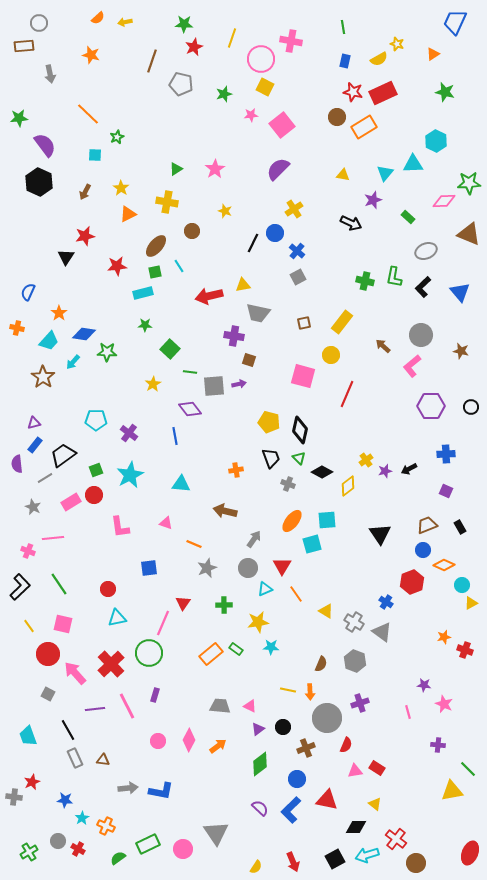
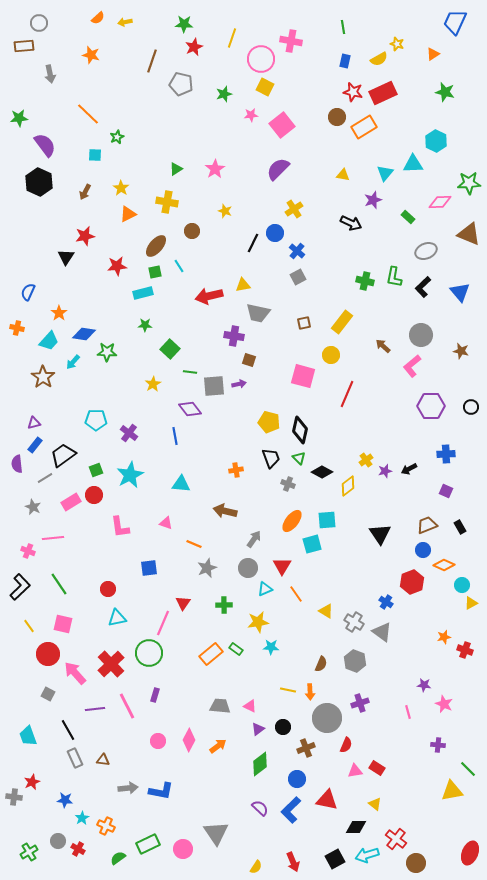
pink diamond at (444, 201): moved 4 px left, 1 px down
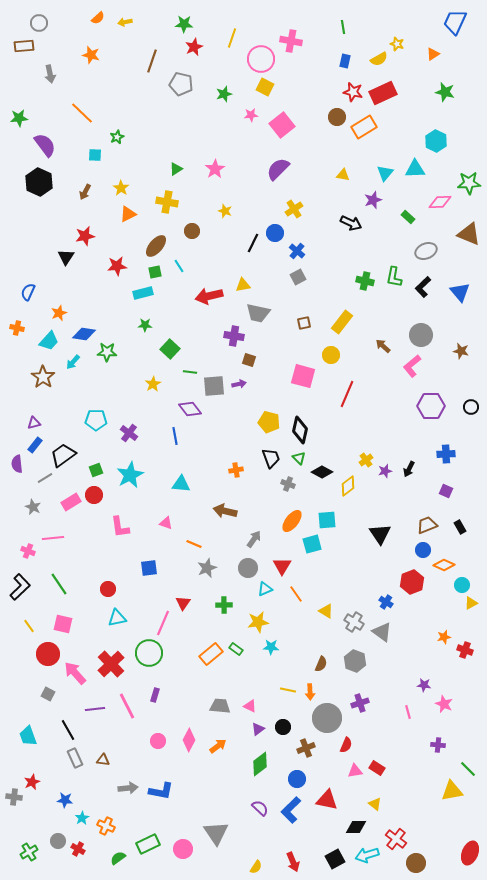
orange line at (88, 114): moved 6 px left, 1 px up
cyan triangle at (413, 164): moved 2 px right, 5 px down
orange star at (59, 313): rotated 14 degrees clockwise
black arrow at (409, 469): rotated 35 degrees counterclockwise
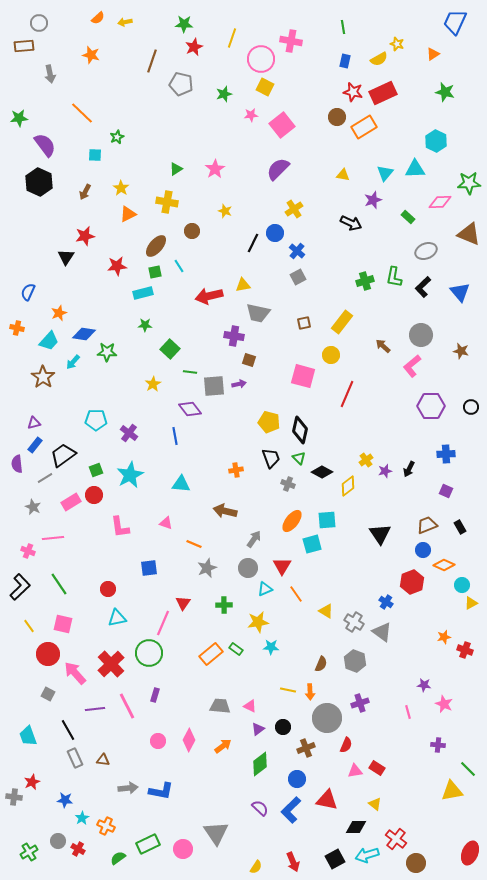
green cross at (365, 281): rotated 30 degrees counterclockwise
orange arrow at (218, 746): moved 5 px right
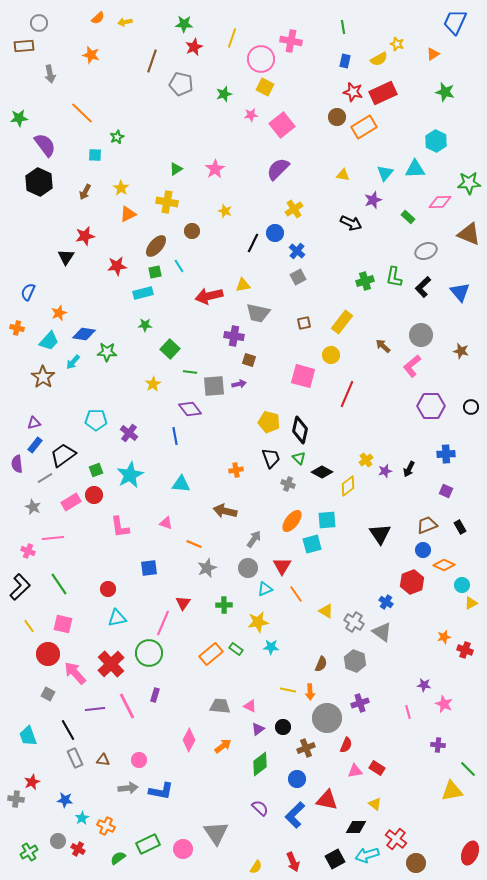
pink circle at (158, 741): moved 19 px left, 19 px down
gray cross at (14, 797): moved 2 px right, 2 px down
blue L-shape at (291, 810): moved 4 px right, 5 px down
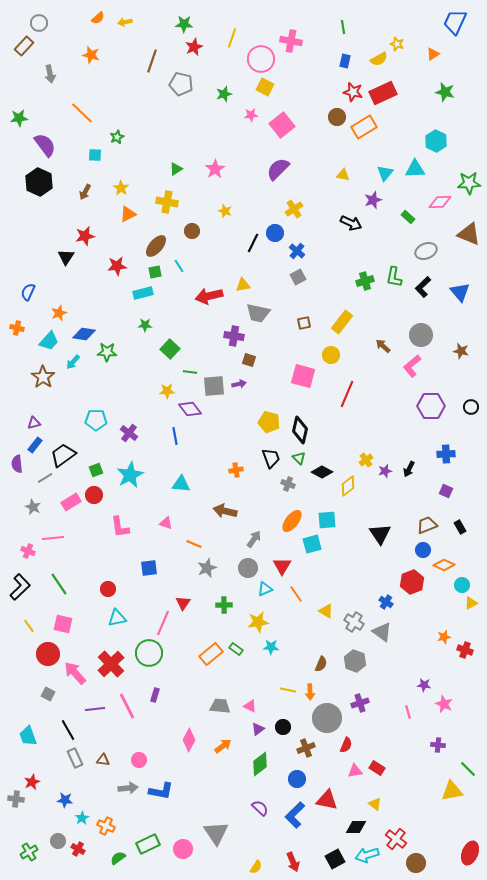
brown rectangle at (24, 46): rotated 42 degrees counterclockwise
yellow star at (153, 384): moved 14 px right, 7 px down; rotated 28 degrees clockwise
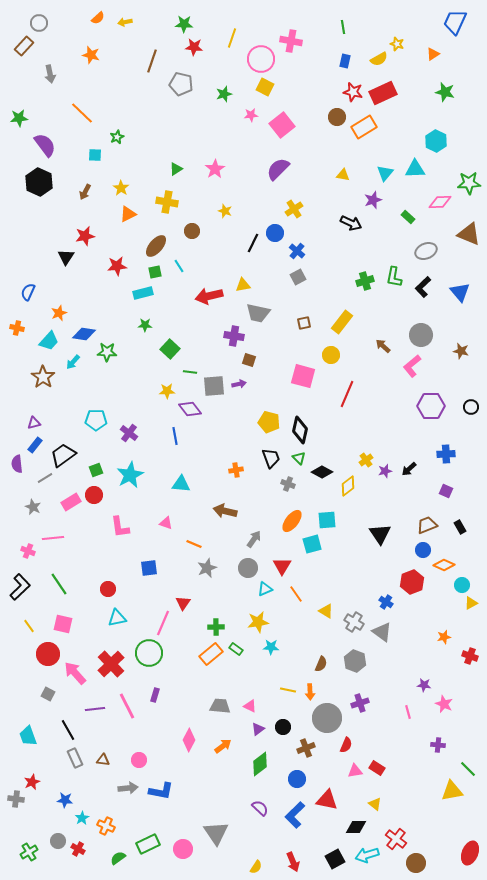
red star at (194, 47): rotated 30 degrees clockwise
black arrow at (409, 469): rotated 21 degrees clockwise
green cross at (224, 605): moved 8 px left, 22 px down
red cross at (465, 650): moved 5 px right, 6 px down
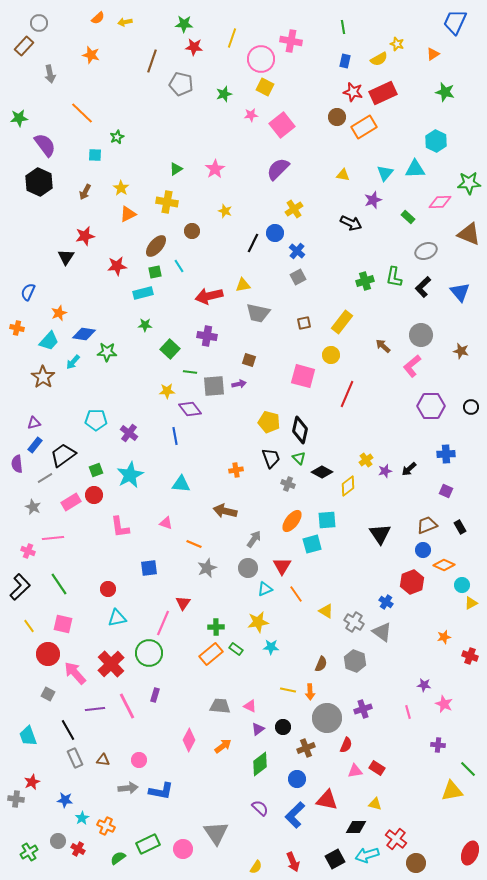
purple cross at (234, 336): moved 27 px left
purple cross at (360, 703): moved 3 px right, 6 px down
yellow triangle at (375, 804): rotated 24 degrees counterclockwise
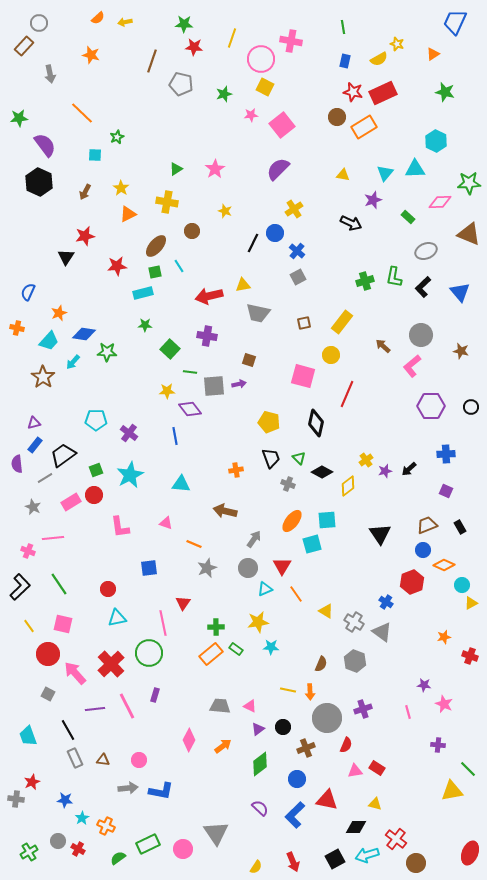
black diamond at (300, 430): moved 16 px right, 7 px up
pink line at (163, 623): rotated 35 degrees counterclockwise
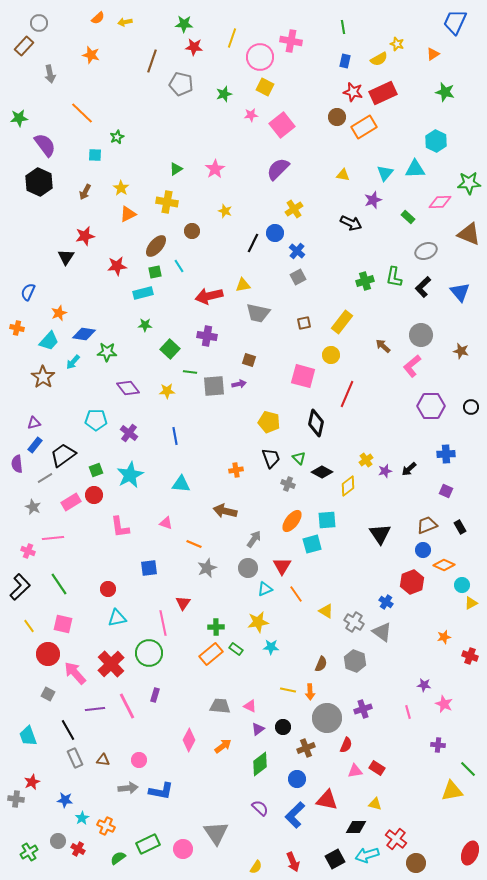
pink circle at (261, 59): moved 1 px left, 2 px up
purple diamond at (190, 409): moved 62 px left, 21 px up
